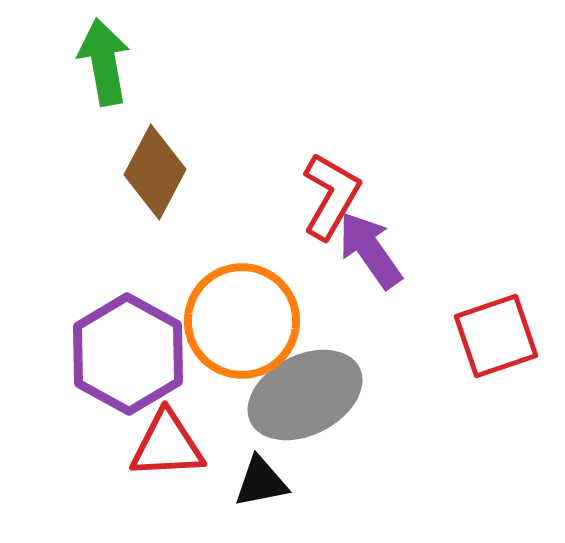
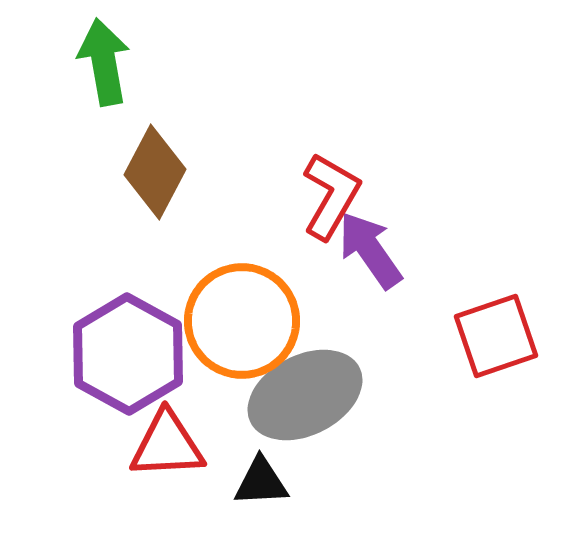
black triangle: rotated 8 degrees clockwise
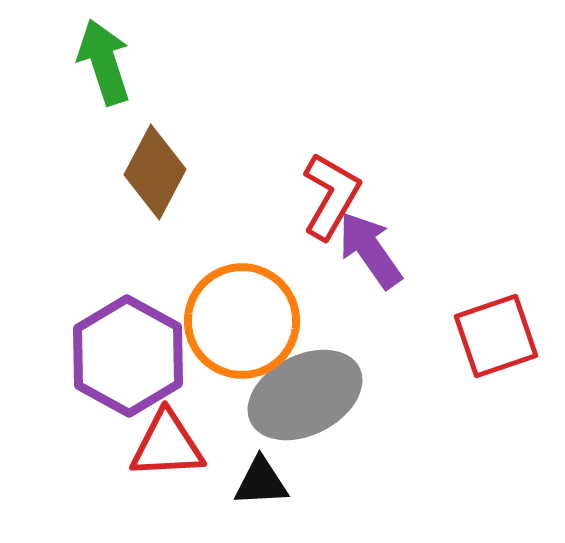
green arrow: rotated 8 degrees counterclockwise
purple hexagon: moved 2 px down
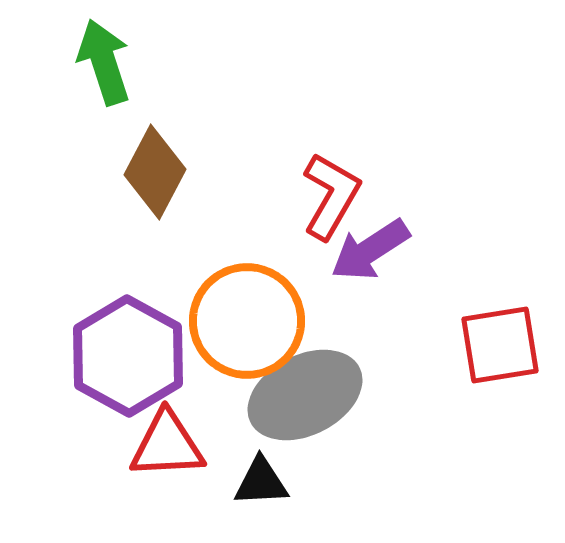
purple arrow: rotated 88 degrees counterclockwise
orange circle: moved 5 px right
red square: moved 4 px right, 9 px down; rotated 10 degrees clockwise
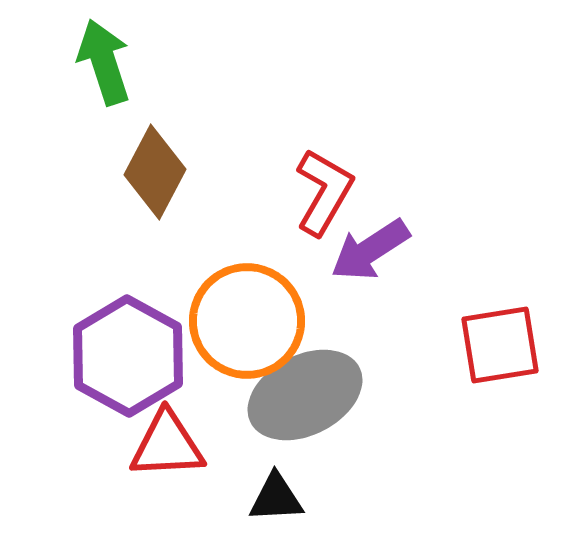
red L-shape: moved 7 px left, 4 px up
black triangle: moved 15 px right, 16 px down
